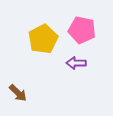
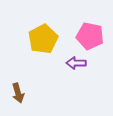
pink pentagon: moved 8 px right, 6 px down
brown arrow: rotated 30 degrees clockwise
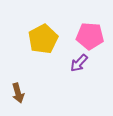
pink pentagon: rotated 8 degrees counterclockwise
purple arrow: moved 3 px right; rotated 48 degrees counterclockwise
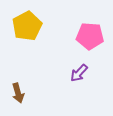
yellow pentagon: moved 16 px left, 13 px up
purple arrow: moved 10 px down
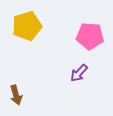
yellow pentagon: rotated 12 degrees clockwise
brown arrow: moved 2 px left, 2 px down
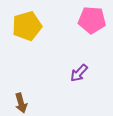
pink pentagon: moved 2 px right, 16 px up
brown arrow: moved 5 px right, 8 px down
